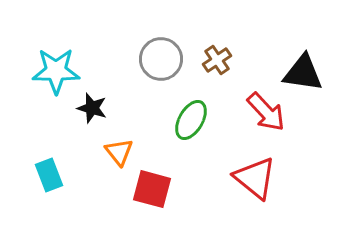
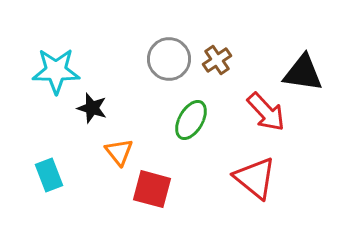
gray circle: moved 8 px right
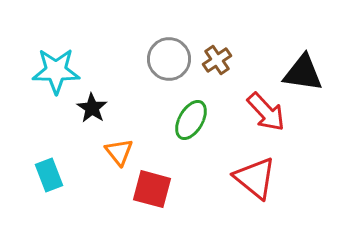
black star: rotated 16 degrees clockwise
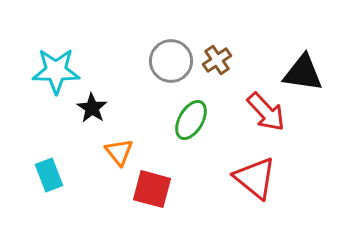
gray circle: moved 2 px right, 2 px down
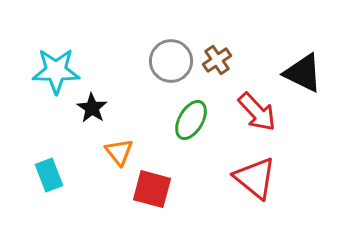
black triangle: rotated 18 degrees clockwise
red arrow: moved 9 px left
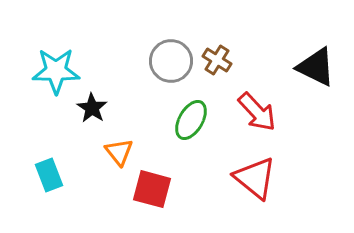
brown cross: rotated 24 degrees counterclockwise
black triangle: moved 13 px right, 6 px up
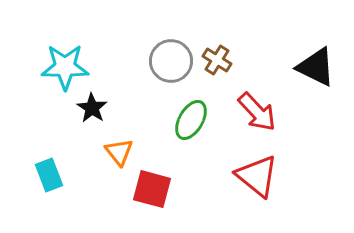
cyan star: moved 9 px right, 4 px up
red triangle: moved 2 px right, 2 px up
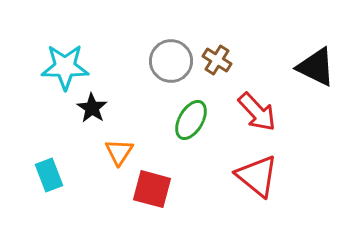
orange triangle: rotated 12 degrees clockwise
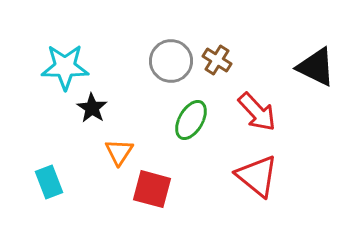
cyan rectangle: moved 7 px down
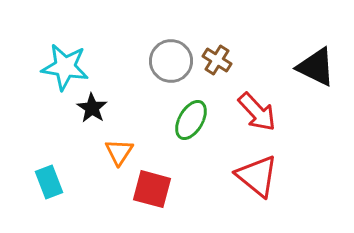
cyan star: rotated 9 degrees clockwise
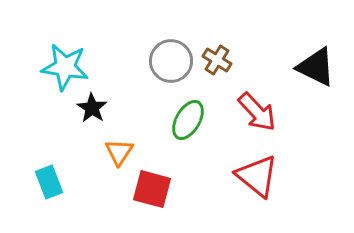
green ellipse: moved 3 px left
